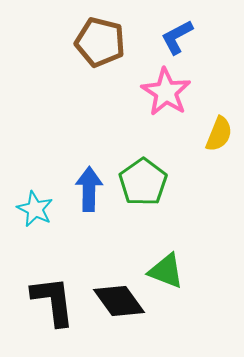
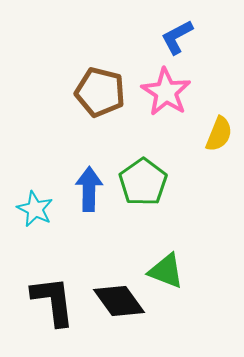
brown pentagon: moved 50 px down
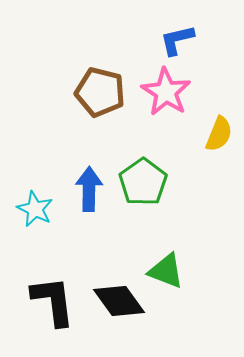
blue L-shape: moved 3 px down; rotated 15 degrees clockwise
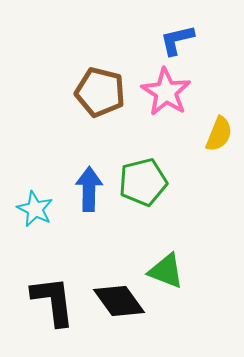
green pentagon: rotated 21 degrees clockwise
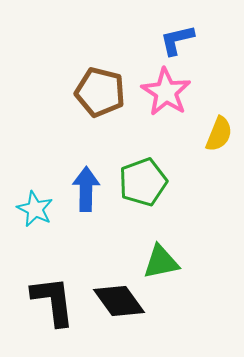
green pentagon: rotated 6 degrees counterclockwise
blue arrow: moved 3 px left
green triangle: moved 5 px left, 9 px up; rotated 33 degrees counterclockwise
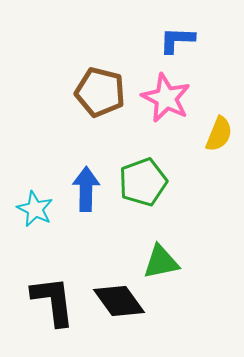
blue L-shape: rotated 15 degrees clockwise
pink star: moved 6 px down; rotated 6 degrees counterclockwise
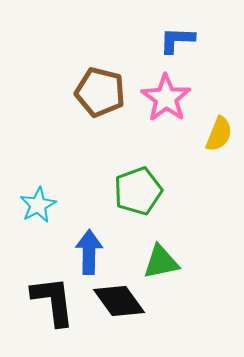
pink star: rotated 9 degrees clockwise
green pentagon: moved 5 px left, 9 px down
blue arrow: moved 3 px right, 63 px down
cyan star: moved 3 px right, 4 px up; rotated 18 degrees clockwise
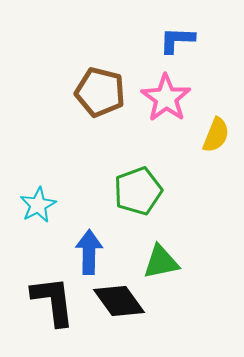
yellow semicircle: moved 3 px left, 1 px down
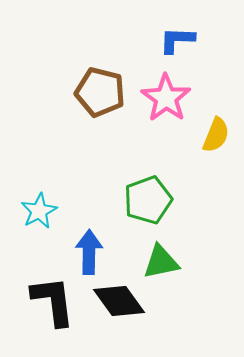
green pentagon: moved 10 px right, 9 px down
cyan star: moved 1 px right, 6 px down
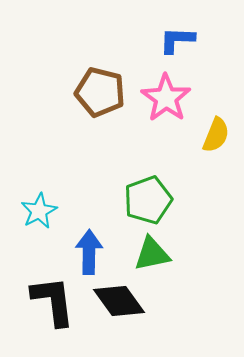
green triangle: moved 9 px left, 8 px up
